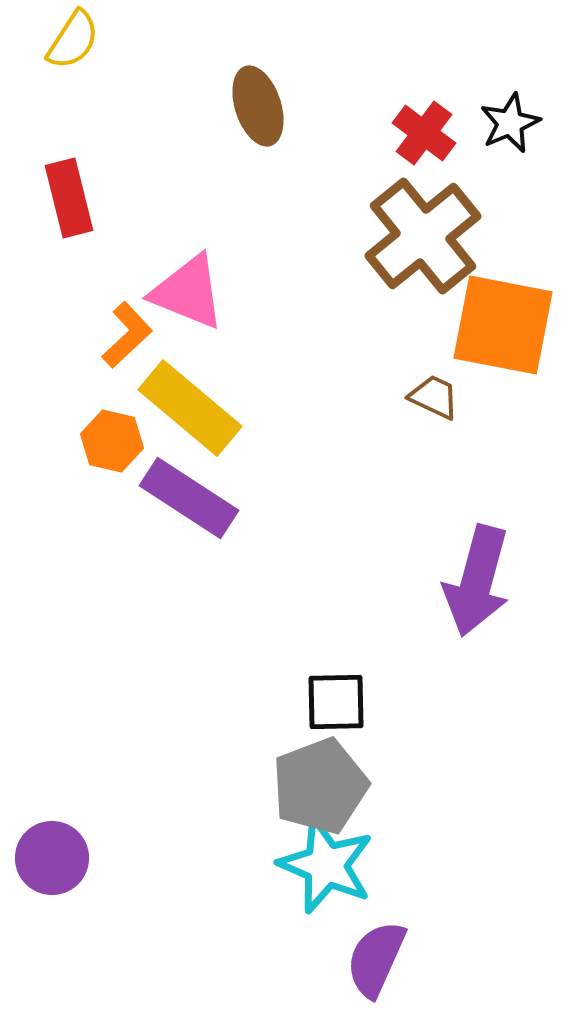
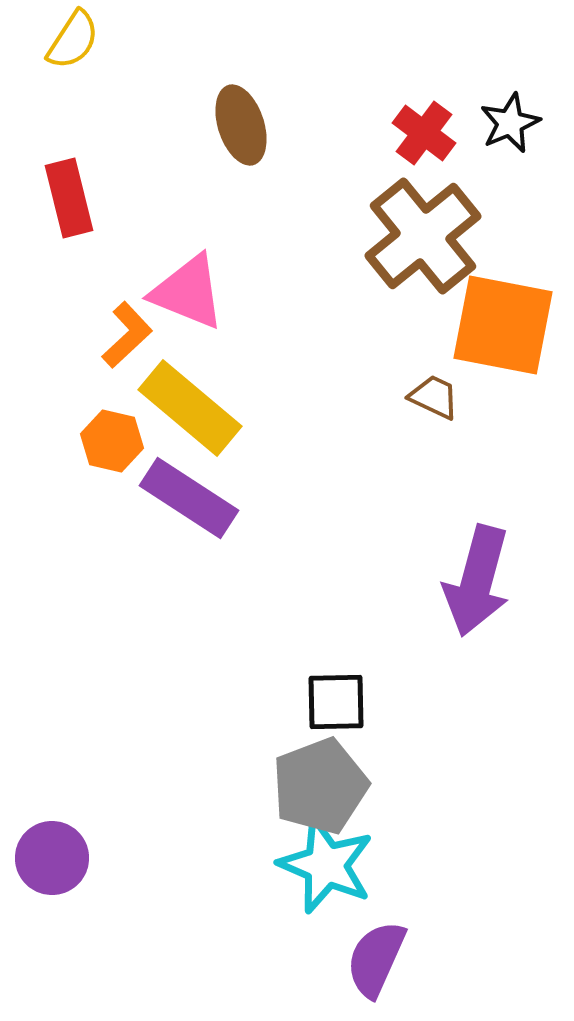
brown ellipse: moved 17 px left, 19 px down
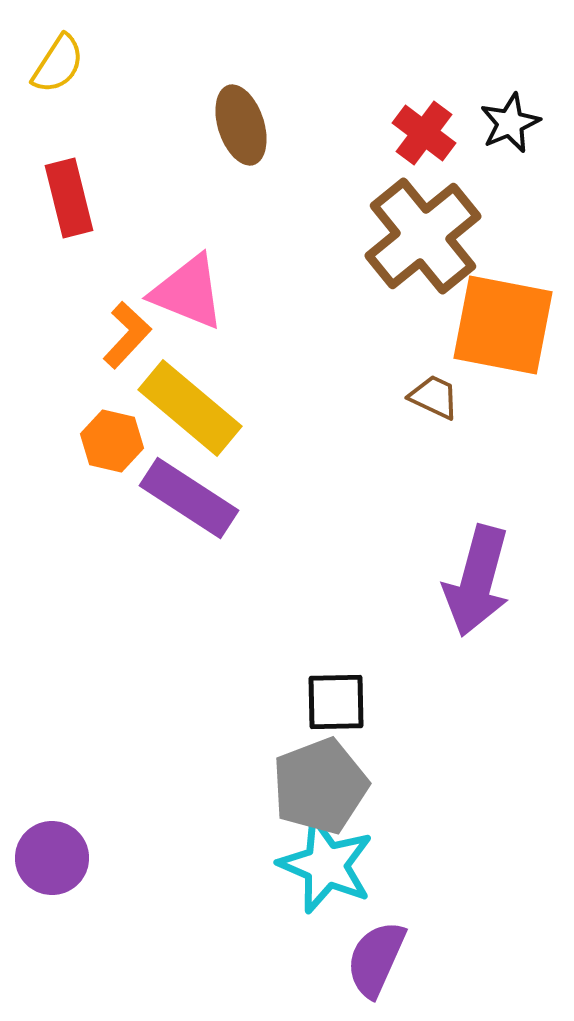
yellow semicircle: moved 15 px left, 24 px down
orange L-shape: rotated 4 degrees counterclockwise
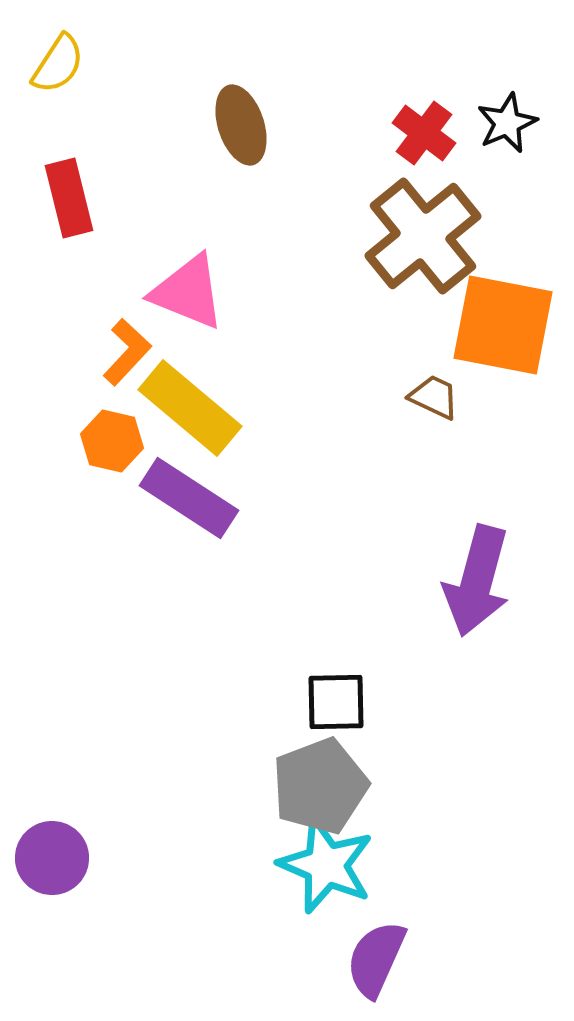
black star: moved 3 px left
orange L-shape: moved 17 px down
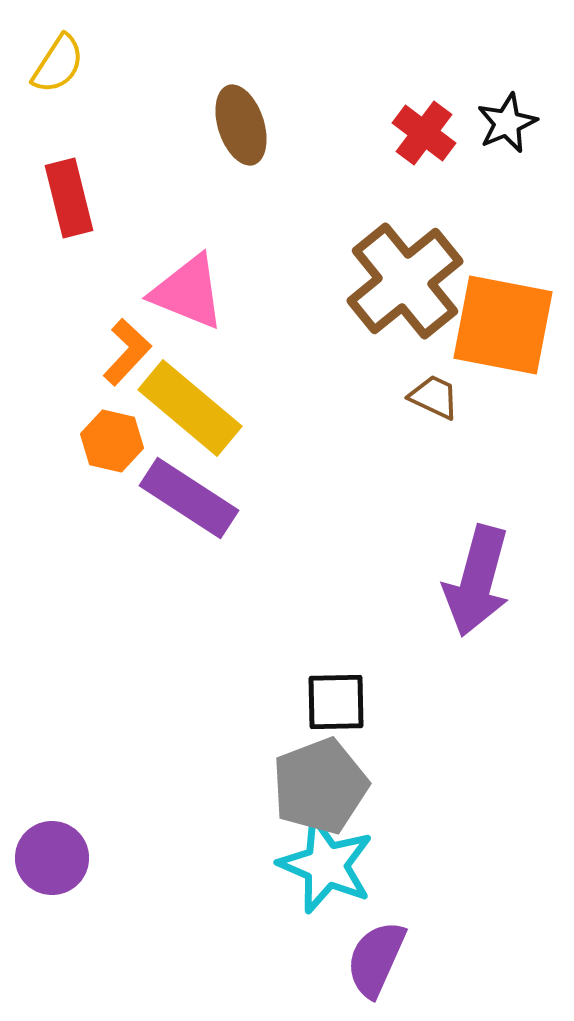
brown cross: moved 18 px left, 45 px down
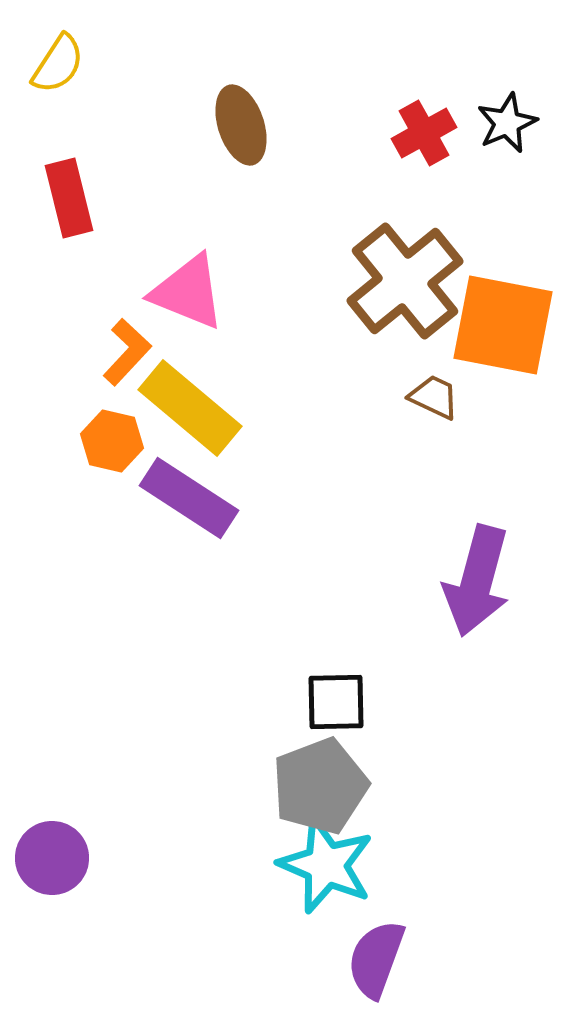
red cross: rotated 24 degrees clockwise
purple semicircle: rotated 4 degrees counterclockwise
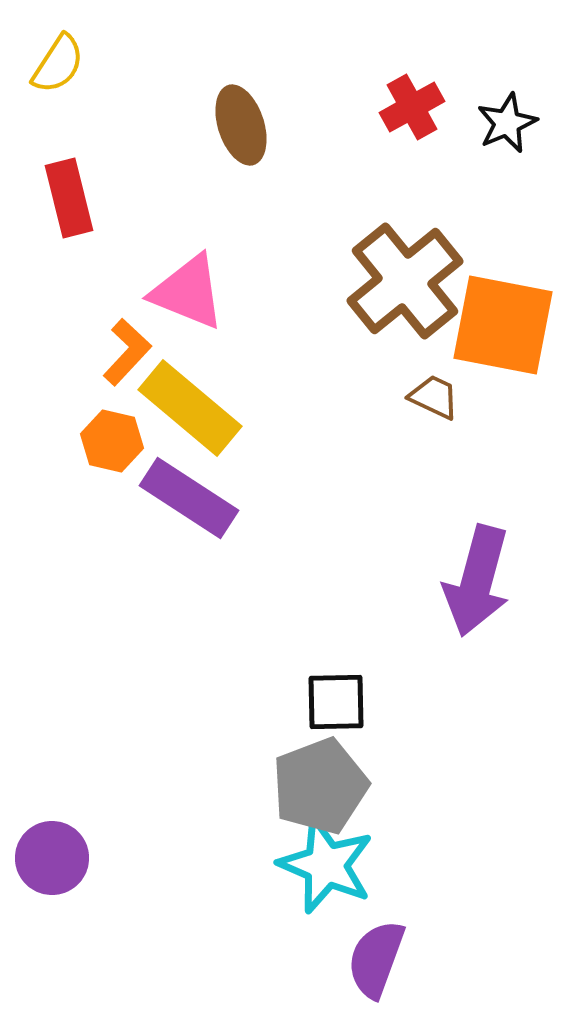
red cross: moved 12 px left, 26 px up
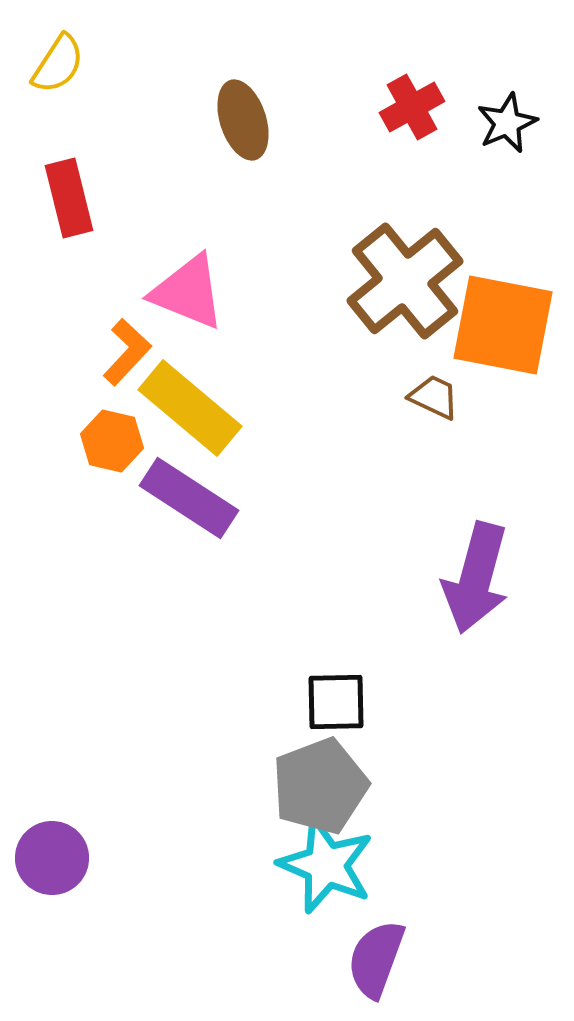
brown ellipse: moved 2 px right, 5 px up
purple arrow: moved 1 px left, 3 px up
